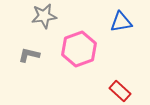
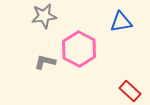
pink hexagon: rotated 12 degrees counterclockwise
gray L-shape: moved 16 px right, 7 px down
red rectangle: moved 10 px right
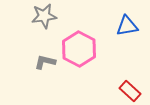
blue triangle: moved 6 px right, 4 px down
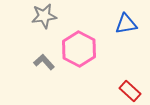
blue triangle: moved 1 px left, 2 px up
gray L-shape: moved 1 px left; rotated 35 degrees clockwise
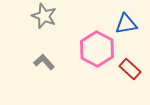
gray star: rotated 30 degrees clockwise
pink hexagon: moved 18 px right
red rectangle: moved 22 px up
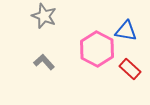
blue triangle: moved 7 px down; rotated 20 degrees clockwise
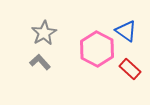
gray star: moved 17 px down; rotated 20 degrees clockwise
blue triangle: rotated 25 degrees clockwise
gray L-shape: moved 4 px left
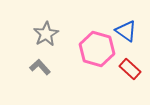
gray star: moved 2 px right, 1 px down
pink hexagon: rotated 12 degrees counterclockwise
gray L-shape: moved 5 px down
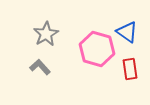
blue triangle: moved 1 px right, 1 px down
red rectangle: rotated 40 degrees clockwise
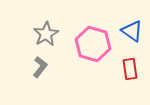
blue triangle: moved 5 px right, 1 px up
pink hexagon: moved 4 px left, 5 px up
gray L-shape: rotated 80 degrees clockwise
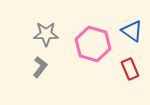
gray star: rotated 30 degrees clockwise
red rectangle: rotated 15 degrees counterclockwise
